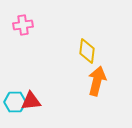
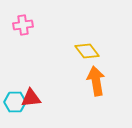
yellow diamond: rotated 45 degrees counterclockwise
orange arrow: moved 1 px left; rotated 24 degrees counterclockwise
red triangle: moved 3 px up
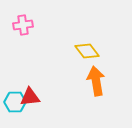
red triangle: moved 1 px left, 1 px up
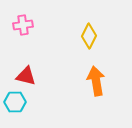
yellow diamond: moved 2 px right, 15 px up; rotated 65 degrees clockwise
red triangle: moved 4 px left, 21 px up; rotated 20 degrees clockwise
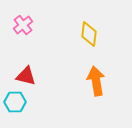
pink cross: rotated 30 degrees counterclockwise
yellow diamond: moved 2 px up; rotated 20 degrees counterclockwise
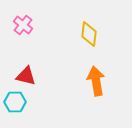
pink cross: rotated 12 degrees counterclockwise
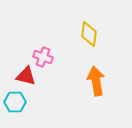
pink cross: moved 20 px right, 32 px down; rotated 18 degrees counterclockwise
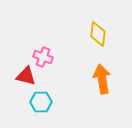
yellow diamond: moved 9 px right
orange arrow: moved 6 px right, 2 px up
cyan hexagon: moved 26 px right
